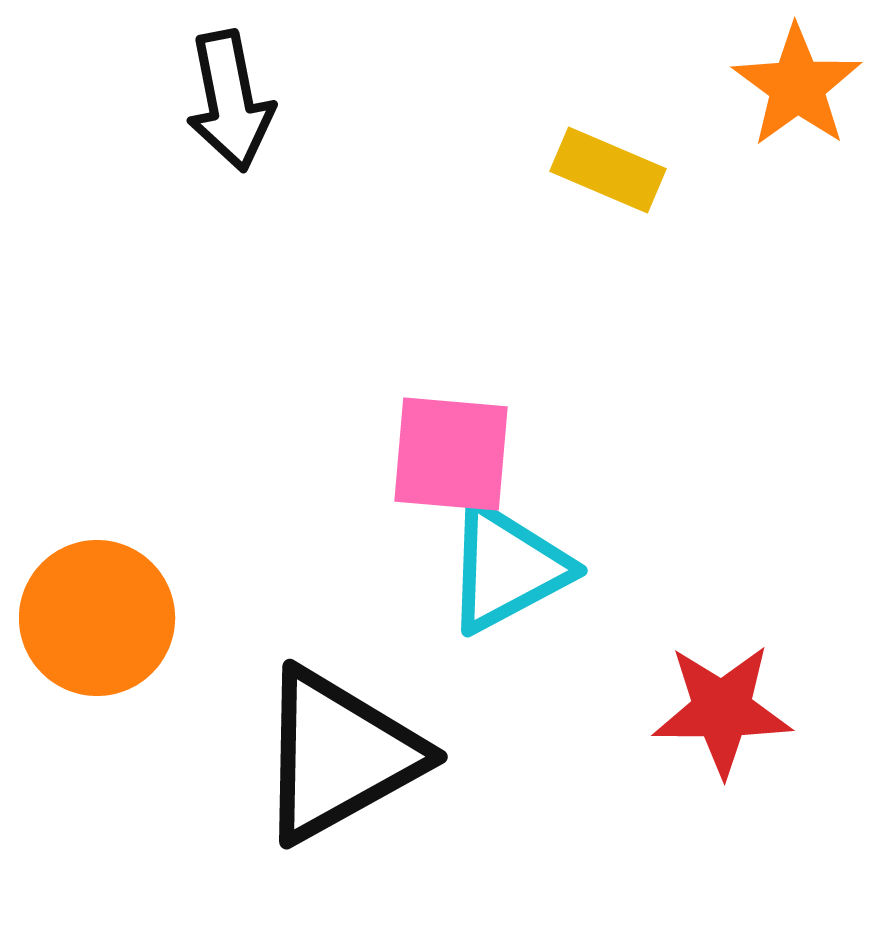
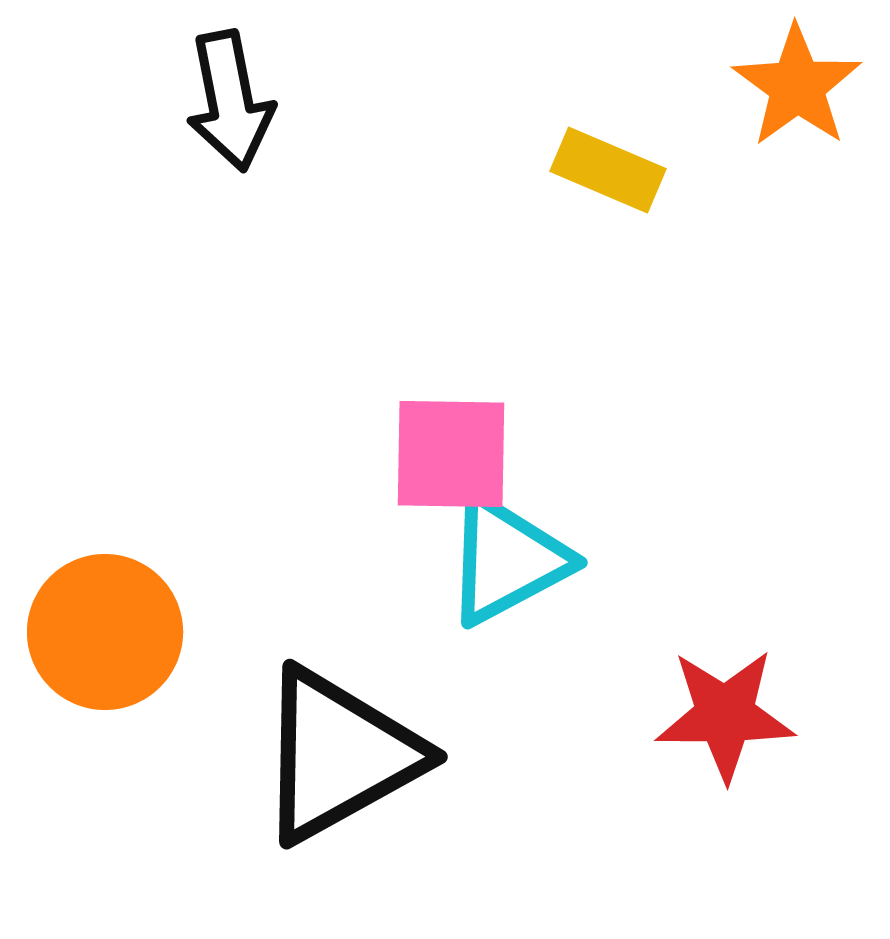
pink square: rotated 4 degrees counterclockwise
cyan triangle: moved 8 px up
orange circle: moved 8 px right, 14 px down
red star: moved 3 px right, 5 px down
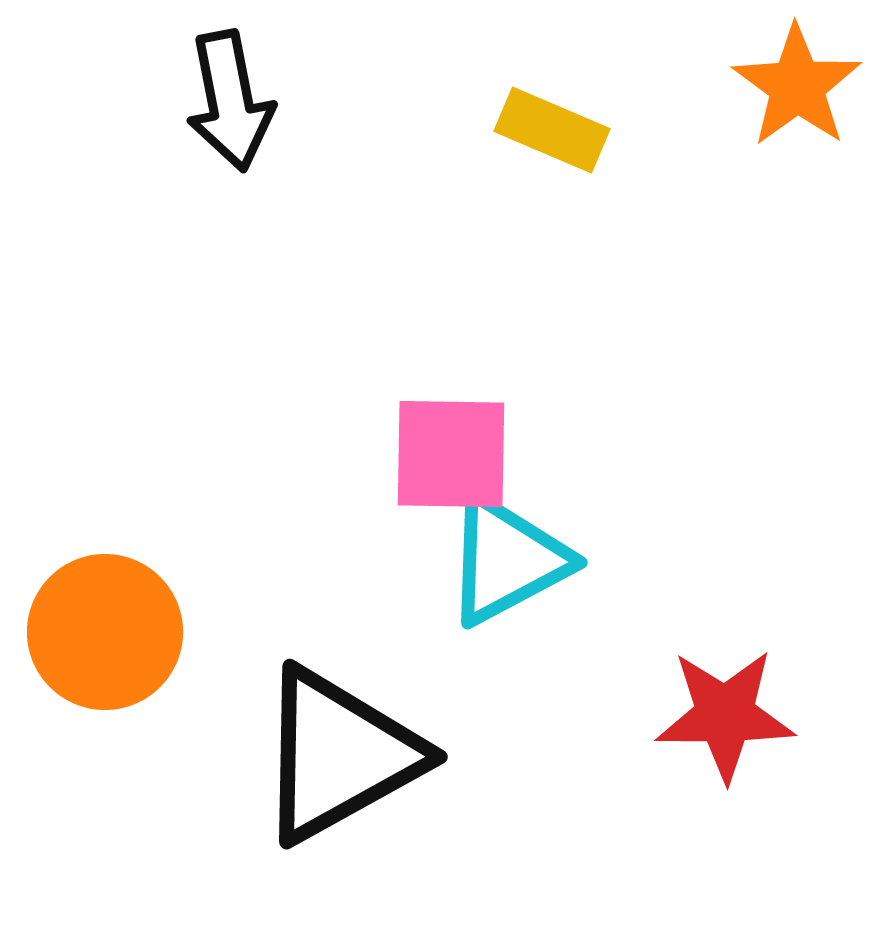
yellow rectangle: moved 56 px left, 40 px up
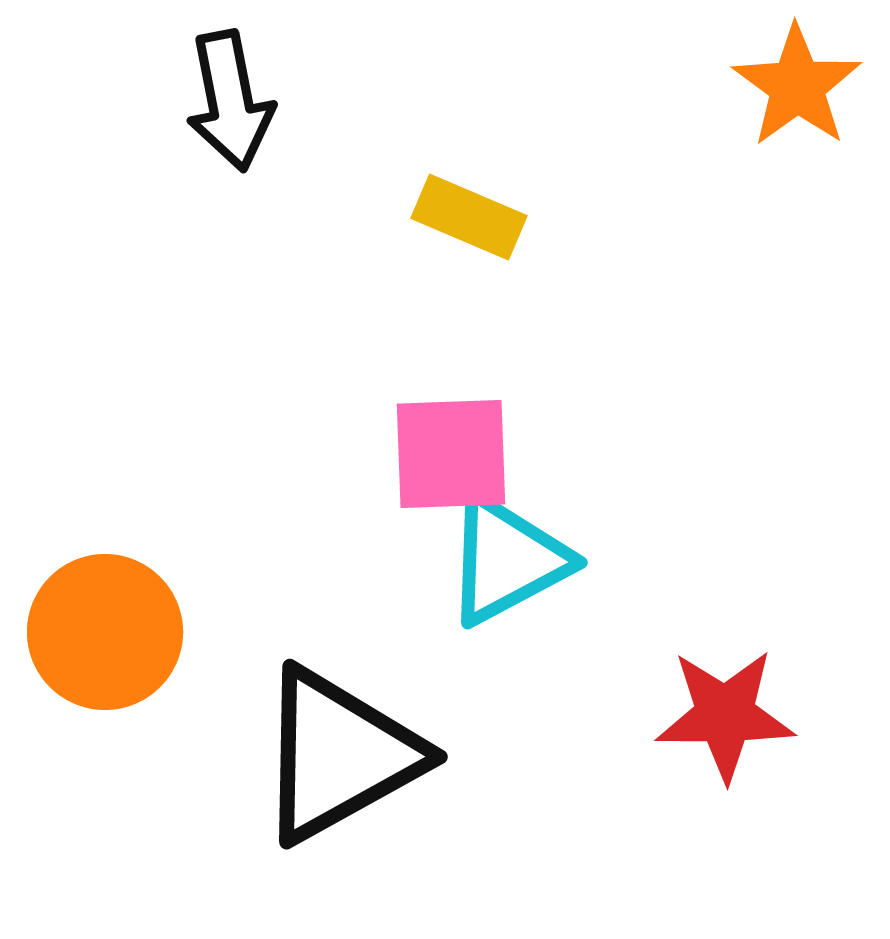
yellow rectangle: moved 83 px left, 87 px down
pink square: rotated 3 degrees counterclockwise
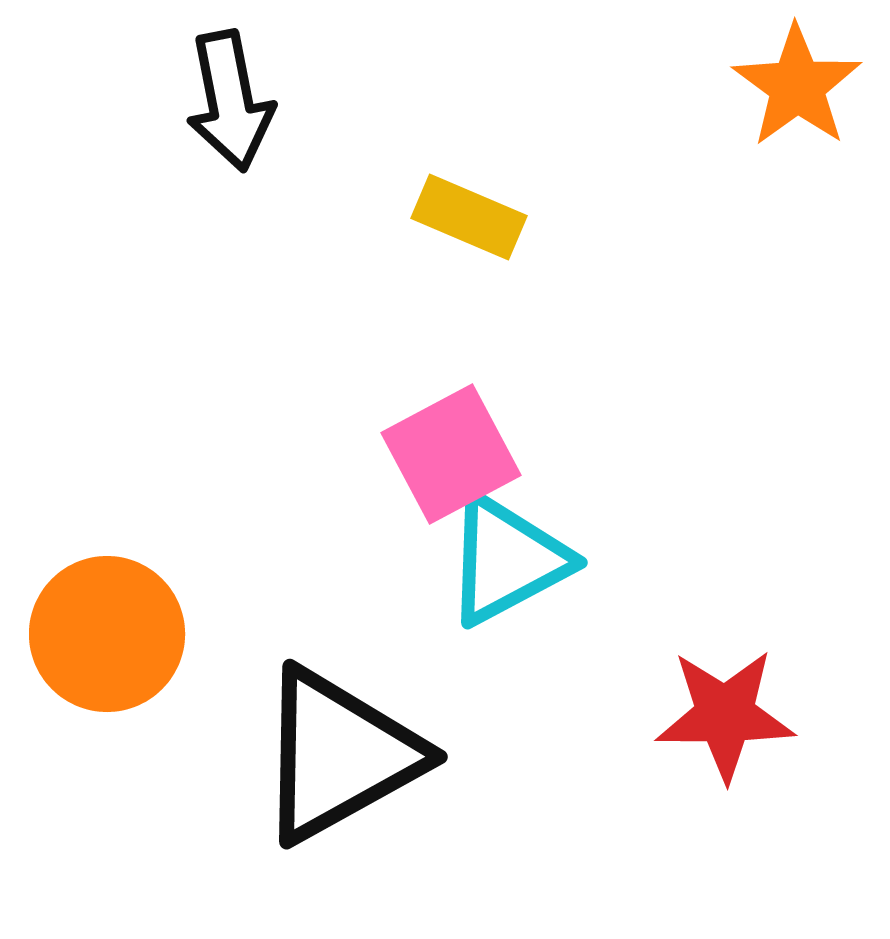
pink square: rotated 26 degrees counterclockwise
orange circle: moved 2 px right, 2 px down
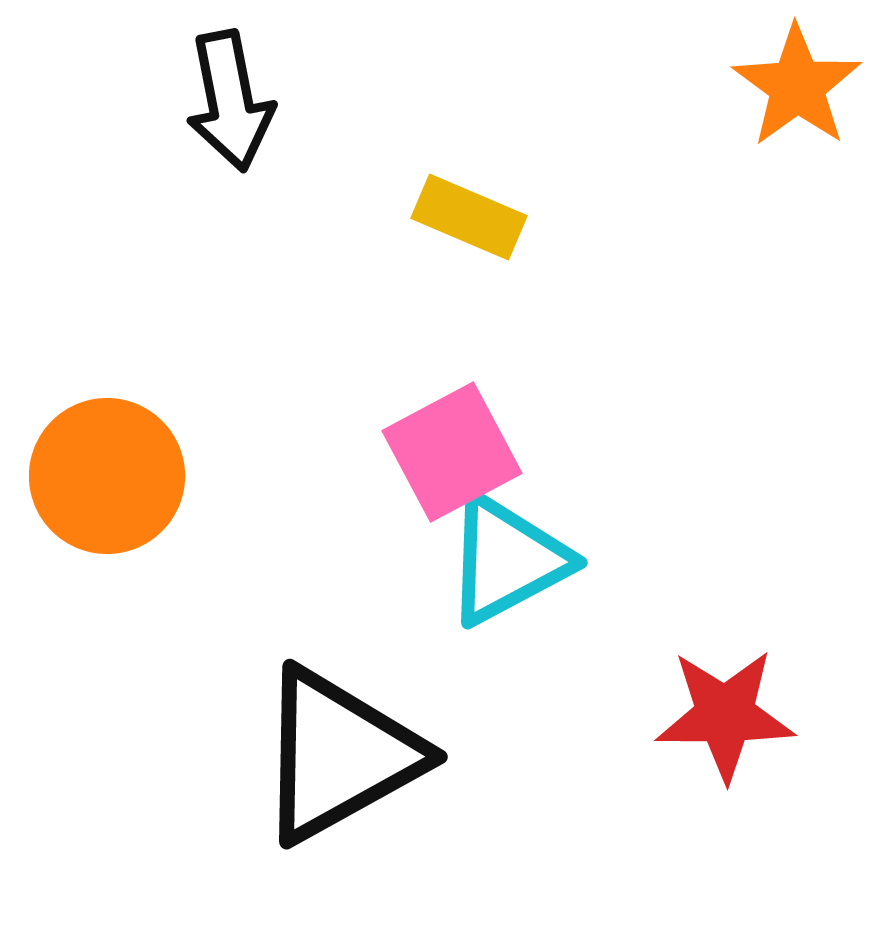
pink square: moved 1 px right, 2 px up
orange circle: moved 158 px up
